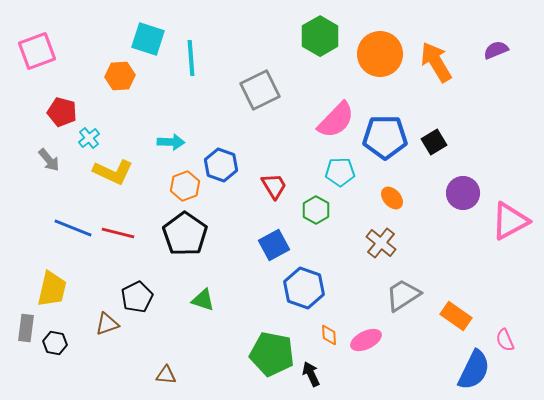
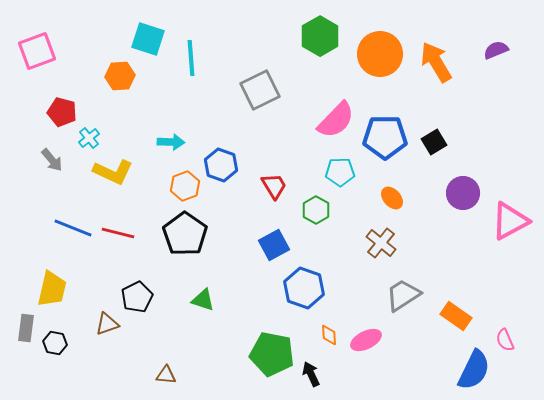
gray arrow at (49, 160): moved 3 px right
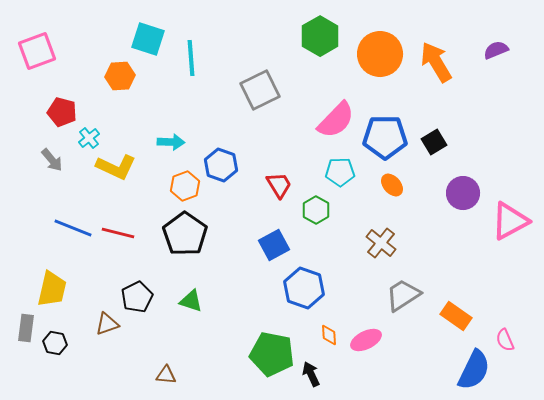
yellow L-shape at (113, 172): moved 3 px right, 5 px up
red trapezoid at (274, 186): moved 5 px right, 1 px up
orange ellipse at (392, 198): moved 13 px up
green triangle at (203, 300): moved 12 px left, 1 px down
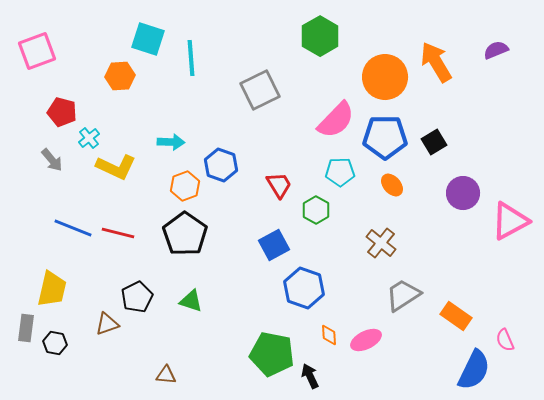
orange circle at (380, 54): moved 5 px right, 23 px down
black arrow at (311, 374): moved 1 px left, 2 px down
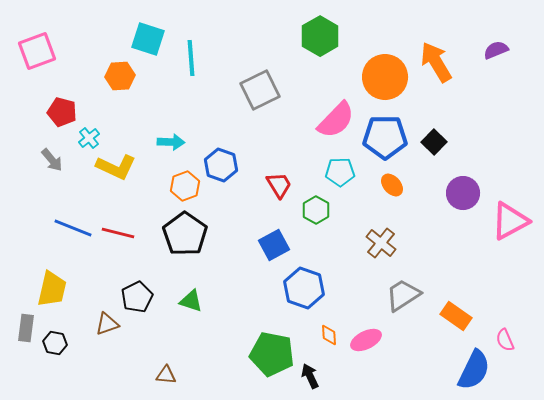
black square at (434, 142): rotated 15 degrees counterclockwise
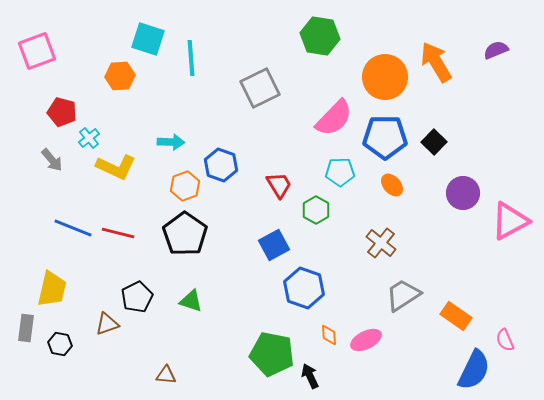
green hexagon at (320, 36): rotated 21 degrees counterclockwise
gray square at (260, 90): moved 2 px up
pink semicircle at (336, 120): moved 2 px left, 2 px up
black hexagon at (55, 343): moved 5 px right, 1 px down
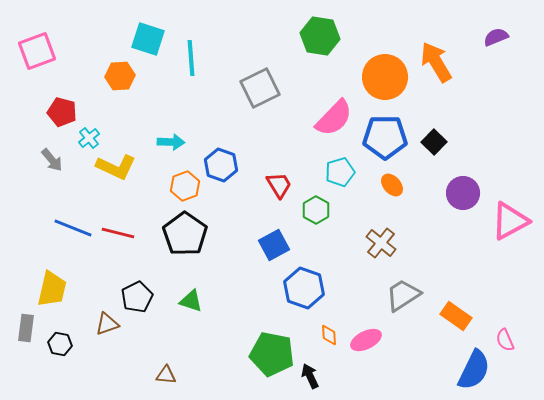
purple semicircle at (496, 50): moved 13 px up
cyan pentagon at (340, 172): rotated 16 degrees counterclockwise
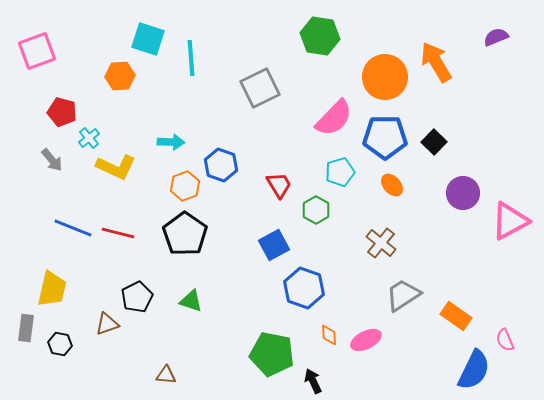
black arrow at (310, 376): moved 3 px right, 5 px down
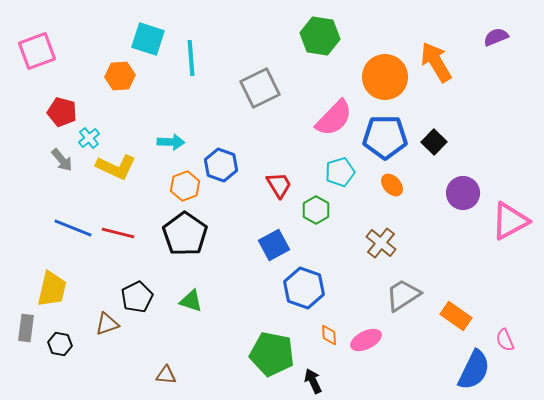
gray arrow at (52, 160): moved 10 px right
